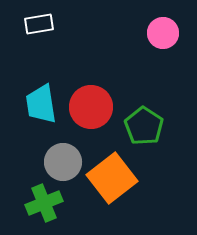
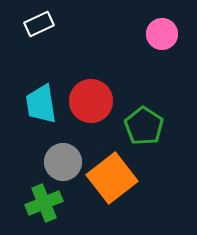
white rectangle: rotated 16 degrees counterclockwise
pink circle: moved 1 px left, 1 px down
red circle: moved 6 px up
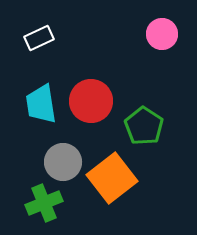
white rectangle: moved 14 px down
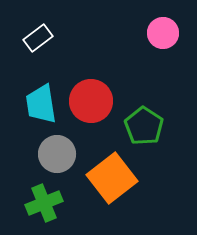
pink circle: moved 1 px right, 1 px up
white rectangle: moved 1 px left; rotated 12 degrees counterclockwise
gray circle: moved 6 px left, 8 px up
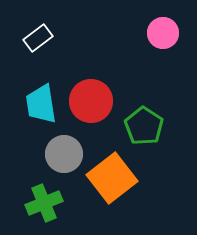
gray circle: moved 7 px right
